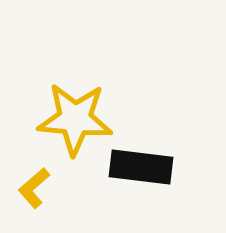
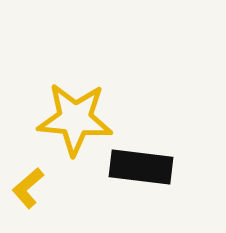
yellow L-shape: moved 6 px left
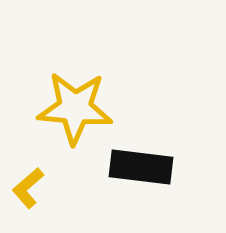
yellow star: moved 11 px up
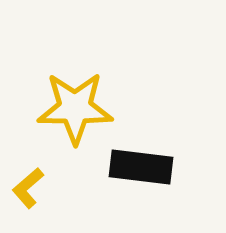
yellow star: rotated 4 degrees counterclockwise
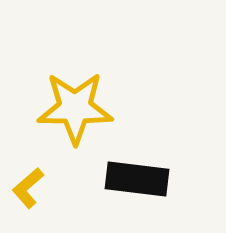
black rectangle: moved 4 px left, 12 px down
